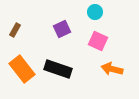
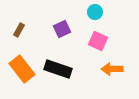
brown rectangle: moved 4 px right
orange arrow: rotated 15 degrees counterclockwise
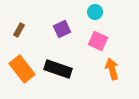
orange arrow: rotated 75 degrees clockwise
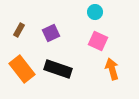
purple square: moved 11 px left, 4 px down
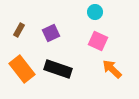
orange arrow: rotated 30 degrees counterclockwise
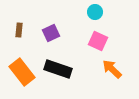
brown rectangle: rotated 24 degrees counterclockwise
orange rectangle: moved 3 px down
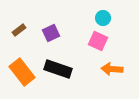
cyan circle: moved 8 px right, 6 px down
brown rectangle: rotated 48 degrees clockwise
orange arrow: rotated 40 degrees counterclockwise
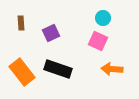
brown rectangle: moved 2 px right, 7 px up; rotated 56 degrees counterclockwise
